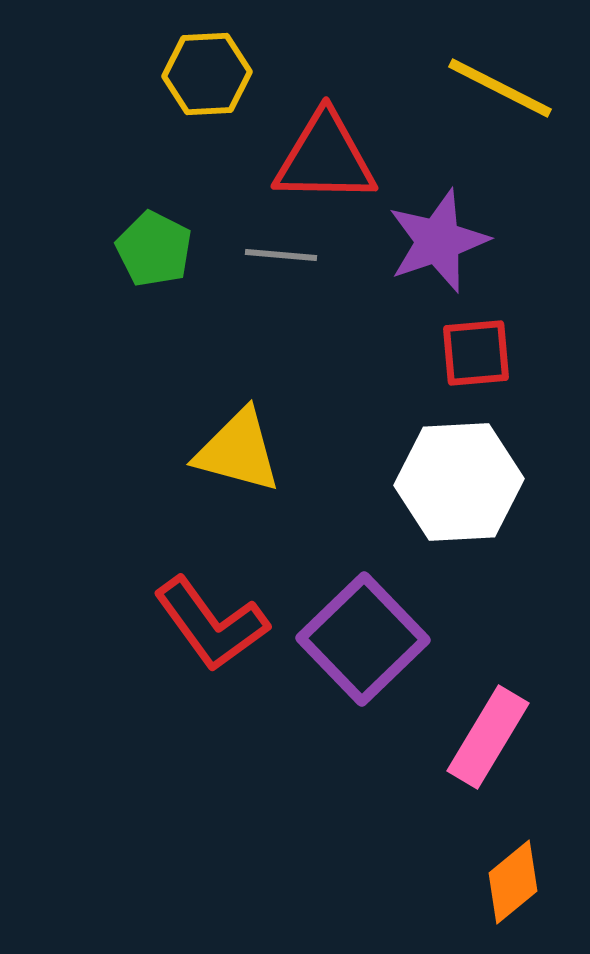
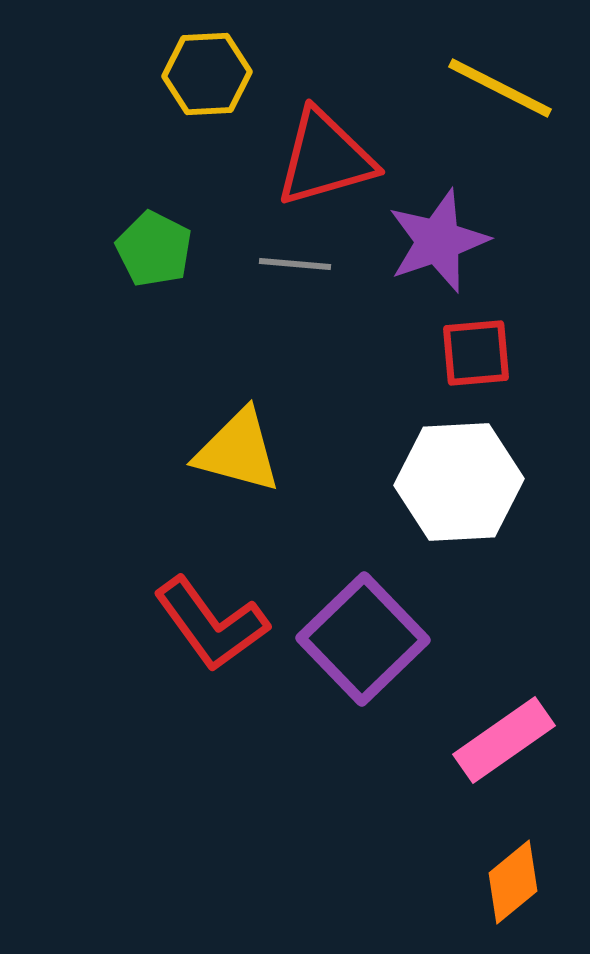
red triangle: rotated 17 degrees counterclockwise
gray line: moved 14 px right, 9 px down
pink rectangle: moved 16 px right, 3 px down; rotated 24 degrees clockwise
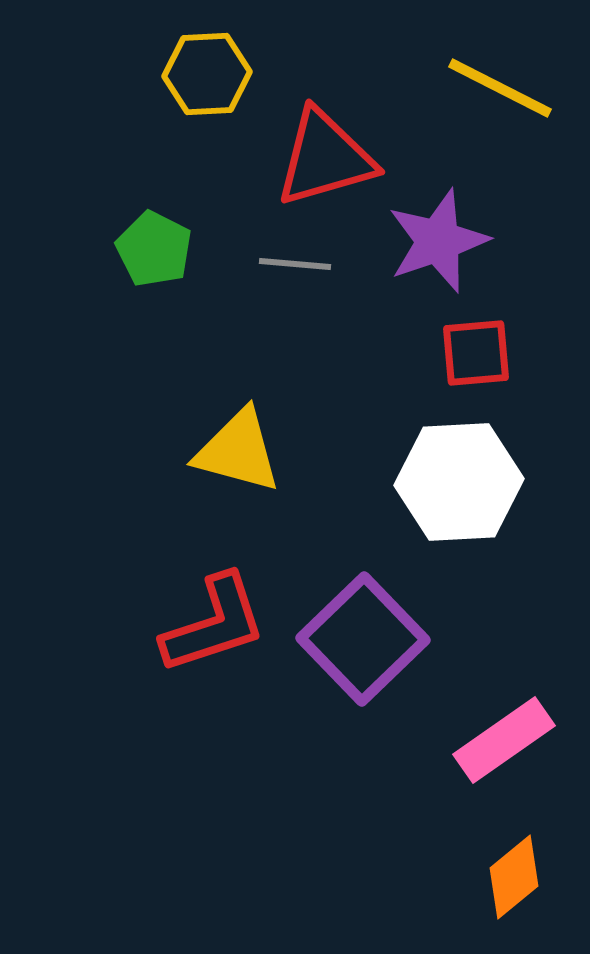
red L-shape: moved 3 px right; rotated 72 degrees counterclockwise
orange diamond: moved 1 px right, 5 px up
